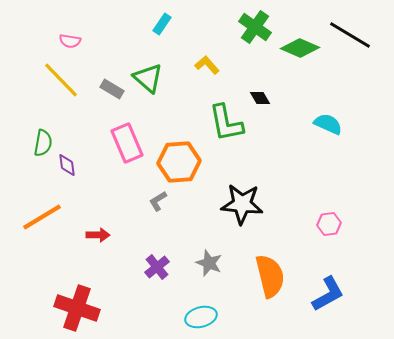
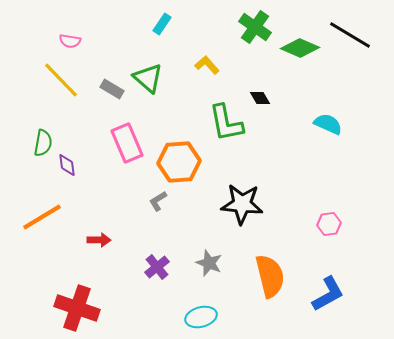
red arrow: moved 1 px right, 5 px down
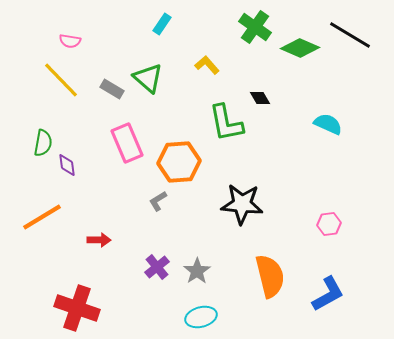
gray star: moved 12 px left, 8 px down; rotated 16 degrees clockwise
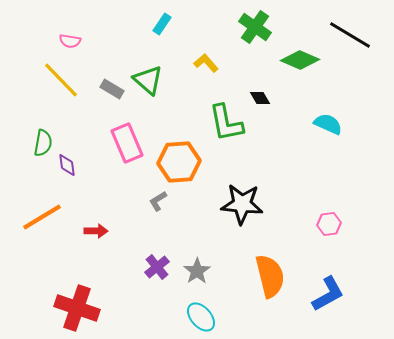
green diamond: moved 12 px down
yellow L-shape: moved 1 px left, 2 px up
green triangle: moved 2 px down
red arrow: moved 3 px left, 9 px up
cyan ellipse: rotated 64 degrees clockwise
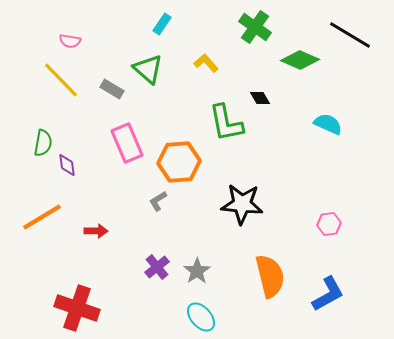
green triangle: moved 11 px up
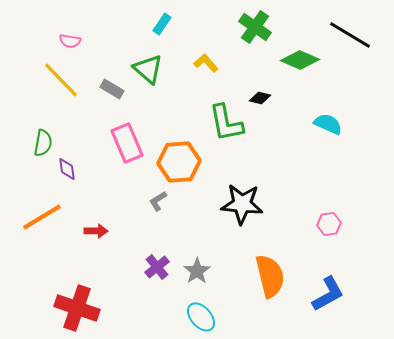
black diamond: rotated 45 degrees counterclockwise
purple diamond: moved 4 px down
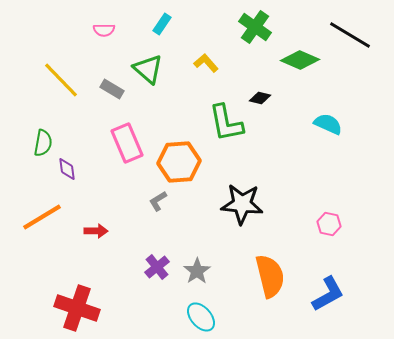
pink semicircle: moved 34 px right, 11 px up; rotated 10 degrees counterclockwise
pink hexagon: rotated 20 degrees clockwise
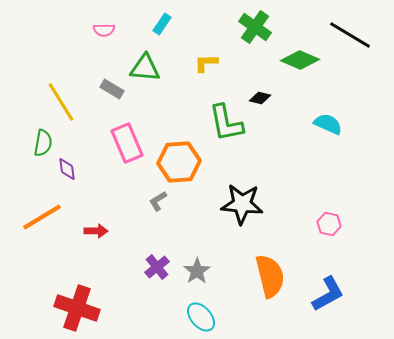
yellow L-shape: rotated 50 degrees counterclockwise
green triangle: moved 3 px left, 1 px up; rotated 36 degrees counterclockwise
yellow line: moved 22 px down; rotated 12 degrees clockwise
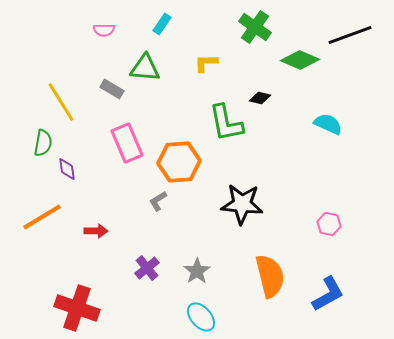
black line: rotated 51 degrees counterclockwise
purple cross: moved 10 px left, 1 px down
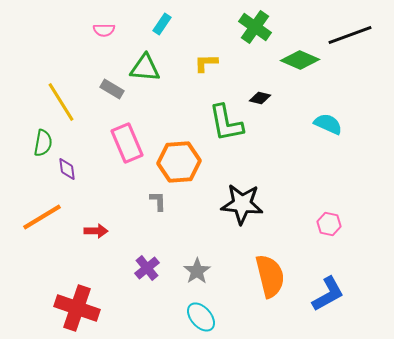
gray L-shape: rotated 120 degrees clockwise
